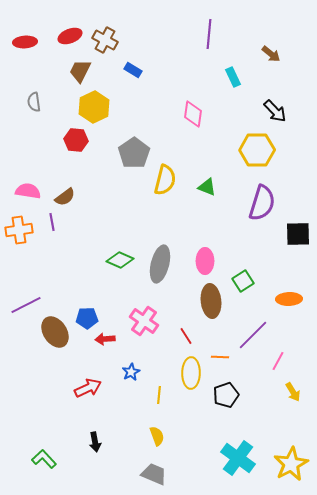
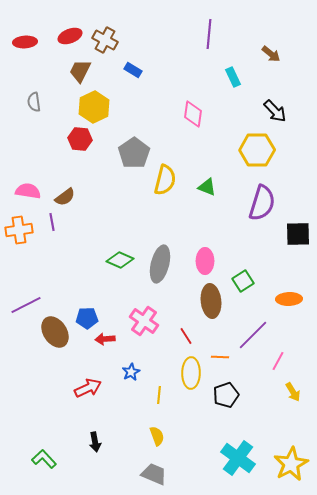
red hexagon at (76, 140): moved 4 px right, 1 px up
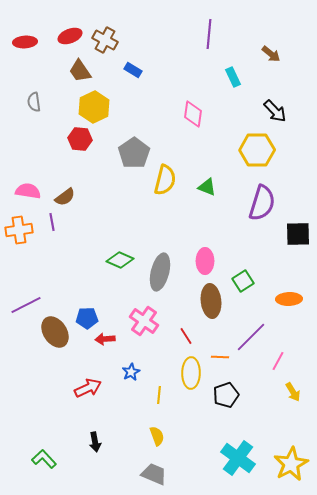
brown trapezoid at (80, 71): rotated 60 degrees counterclockwise
gray ellipse at (160, 264): moved 8 px down
purple line at (253, 335): moved 2 px left, 2 px down
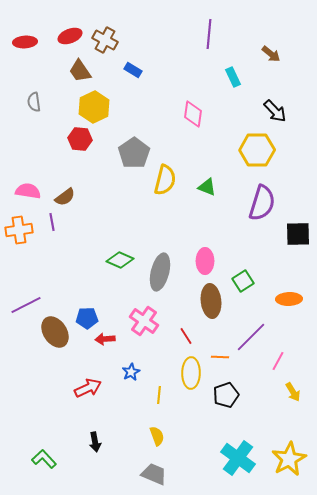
yellow star at (291, 464): moved 2 px left, 5 px up
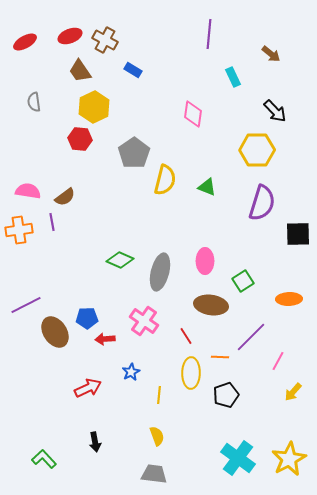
red ellipse at (25, 42): rotated 25 degrees counterclockwise
brown ellipse at (211, 301): moved 4 px down; rotated 76 degrees counterclockwise
yellow arrow at (293, 392): rotated 72 degrees clockwise
gray trapezoid at (154, 474): rotated 16 degrees counterclockwise
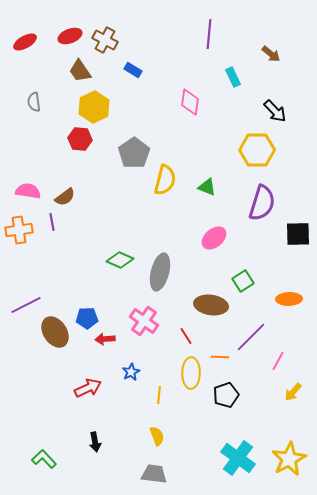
pink diamond at (193, 114): moved 3 px left, 12 px up
pink ellipse at (205, 261): moved 9 px right, 23 px up; rotated 50 degrees clockwise
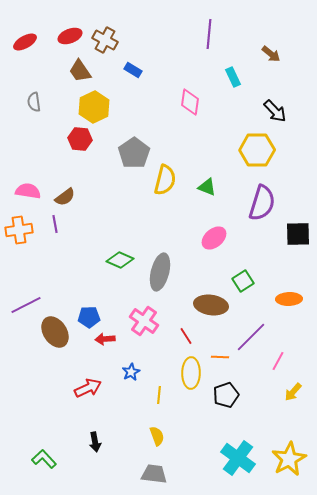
purple line at (52, 222): moved 3 px right, 2 px down
blue pentagon at (87, 318): moved 2 px right, 1 px up
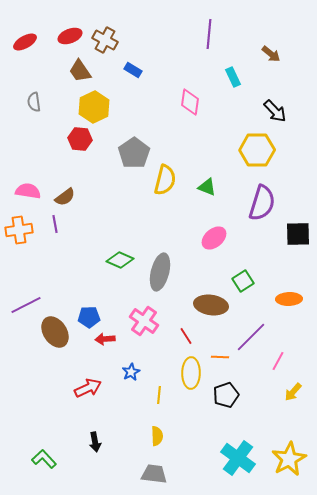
yellow semicircle at (157, 436): rotated 18 degrees clockwise
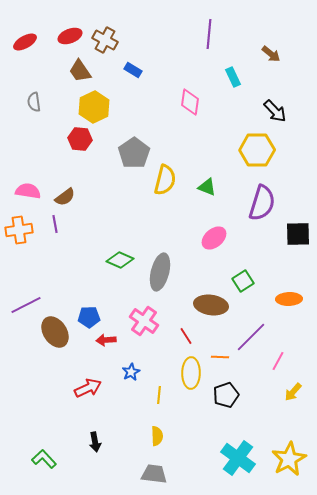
red arrow at (105, 339): moved 1 px right, 1 px down
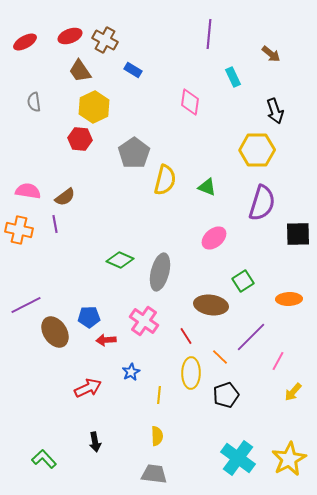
black arrow at (275, 111): rotated 25 degrees clockwise
orange cross at (19, 230): rotated 20 degrees clockwise
orange line at (220, 357): rotated 42 degrees clockwise
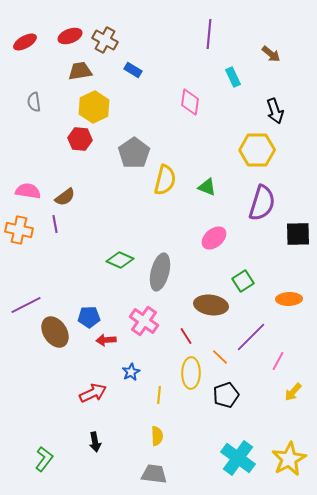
brown trapezoid at (80, 71): rotated 115 degrees clockwise
red arrow at (88, 388): moved 5 px right, 5 px down
green L-shape at (44, 459): rotated 80 degrees clockwise
